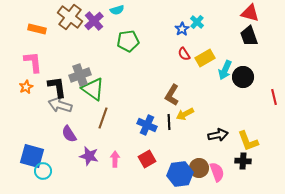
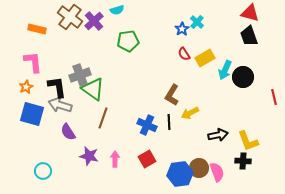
yellow arrow: moved 5 px right, 1 px up
purple semicircle: moved 1 px left, 2 px up
blue square: moved 42 px up
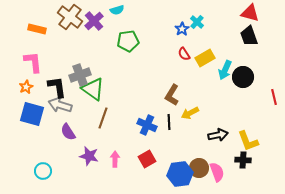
black cross: moved 1 px up
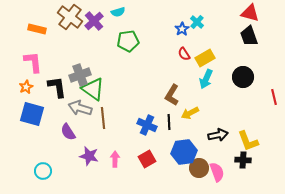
cyan semicircle: moved 1 px right, 2 px down
cyan arrow: moved 19 px left, 9 px down
gray arrow: moved 20 px right, 3 px down
brown line: rotated 25 degrees counterclockwise
blue hexagon: moved 4 px right, 22 px up
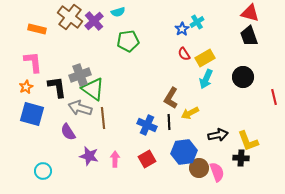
cyan cross: rotated 16 degrees clockwise
brown L-shape: moved 1 px left, 3 px down
black cross: moved 2 px left, 2 px up
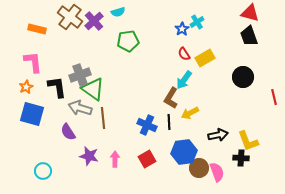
cyan arrow: moved 22 px left, 1 px down; rotated 12 degrees clockwise
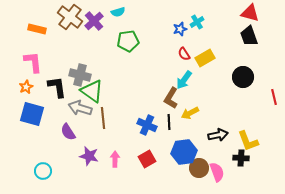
blue star: moved 2 px left; rotated 16 degrees clockwise
gray cross: rotated 35 degrees clockwise
green triangle: moved 1 px left, 2 px down
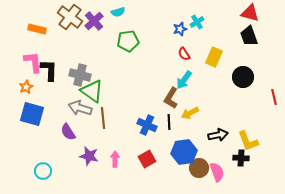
yellow rectangle: moved 9 px right, 1 px up; rotated 36 degrees counterclockwise
black L-shape: moved 8 px left, 17 px up; rotated 10 degrees clockwise
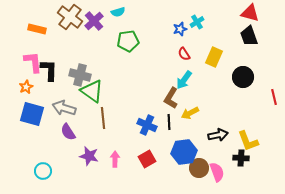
gray arrow: moved 16 px left
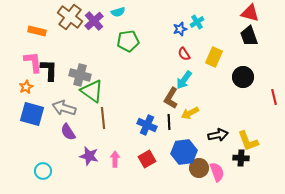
orange rectangle: moved 2 px down
